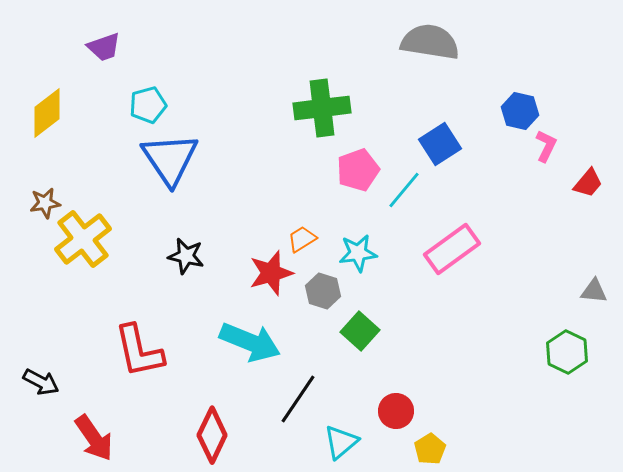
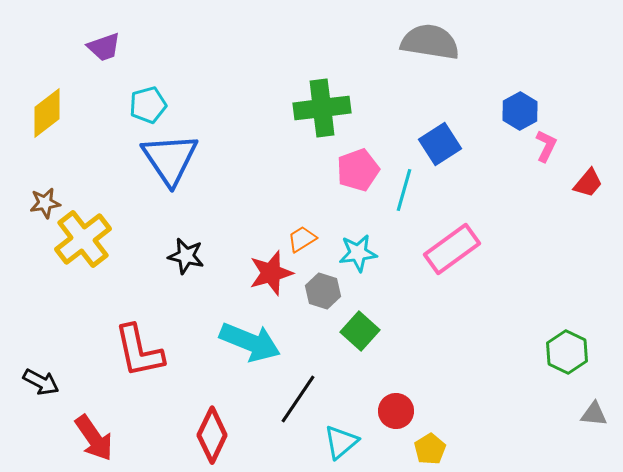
blue hexagon: rotated 18 degrees clockwise
cyan line: rotated 24 degrees counterclockwise
gray triangle: moved 123 px down
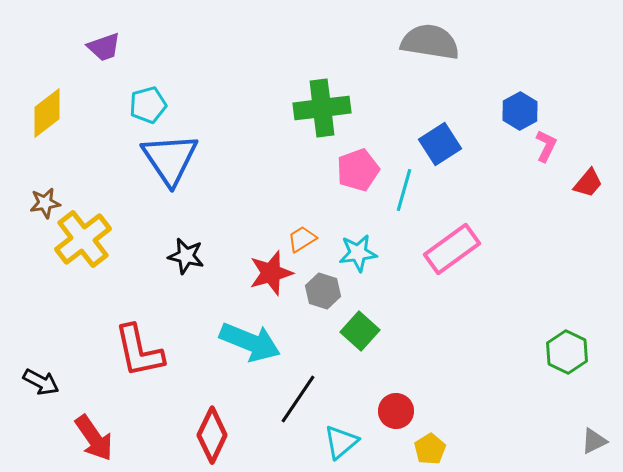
gray triangle: moved 27 px down; rotated 32 degrees counterclockwise
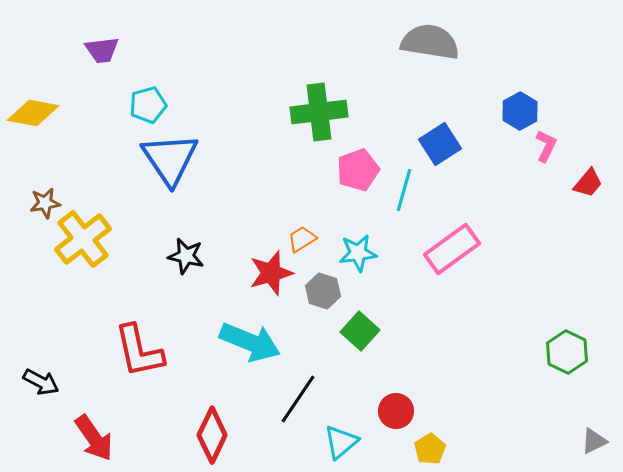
purple trapezoid: moved 2 px left, 3 px down; rotated 12 degrees clockwise
green cross: moved 3 px left, 4 px down
yellow diamond: moved 14 px left; rotated 48 degrees clockwise
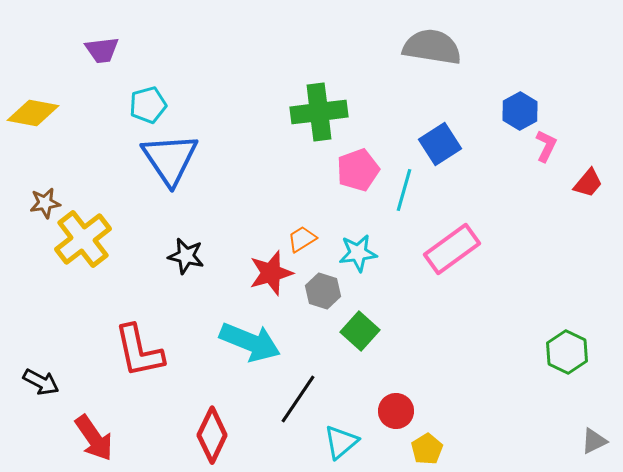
gray semicircle: moved 2 px right, 5 px down
yellow pentagon: moved 3 px left
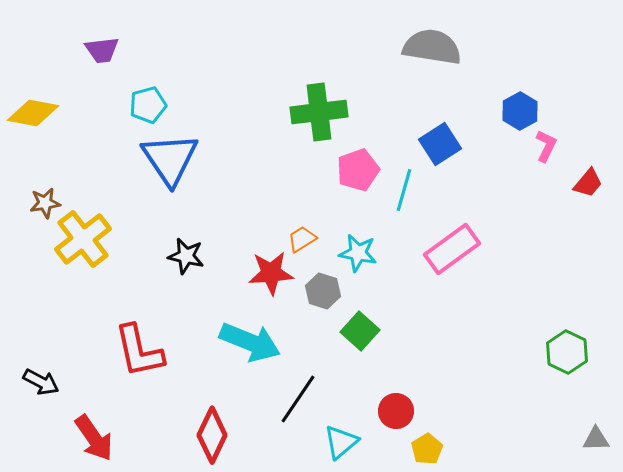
cyan star: rotated 18 degrees clockwise
red star: rotated 12 degrees clockwise
gray triangle: moved 2 px right, 2 px up; rotated 24 degrees clockwise
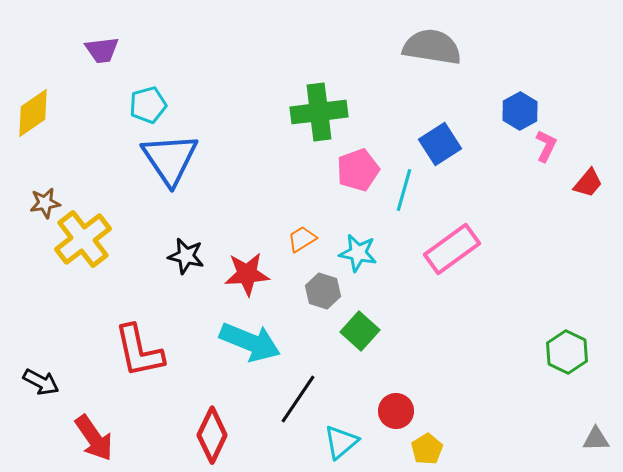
yellow diamond: rotated 45 degrees counterclockwise
red star: moved 24 px left, 1 px down
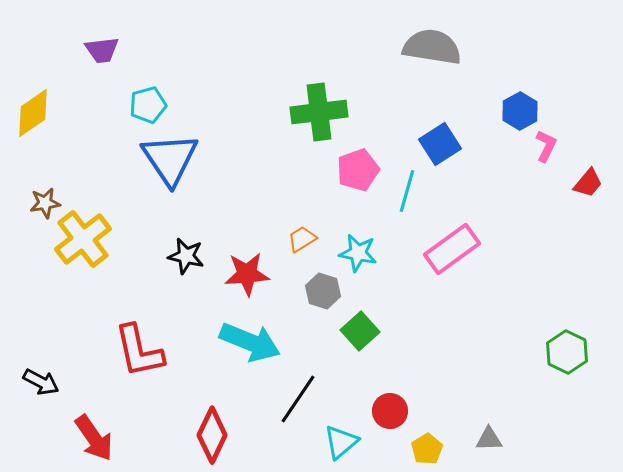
cyan line: moved 3 px right, 1 px down
green square: rotated 6 degrees clockwise
red circle: moved 6 px left
gray triangle: moved 107 px left
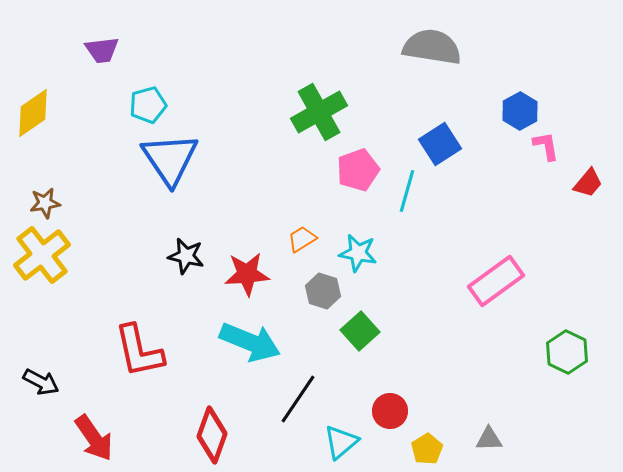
green cross: rotated 22 degrees counterclockwise
pink L-shape: rotated 36 degrees counterclockwise
yellow cross: moved 41 px left, 16 px down
pink rectangle: moved 44 px right, 32 px down
red diamond: rotated 6 degrees counterclockwise
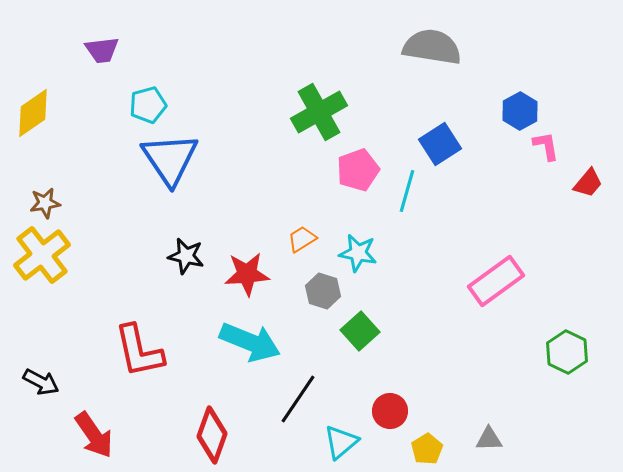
red arrow: moved 3 px up
